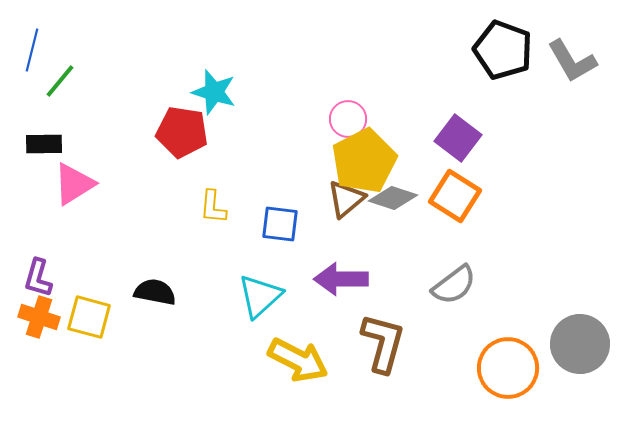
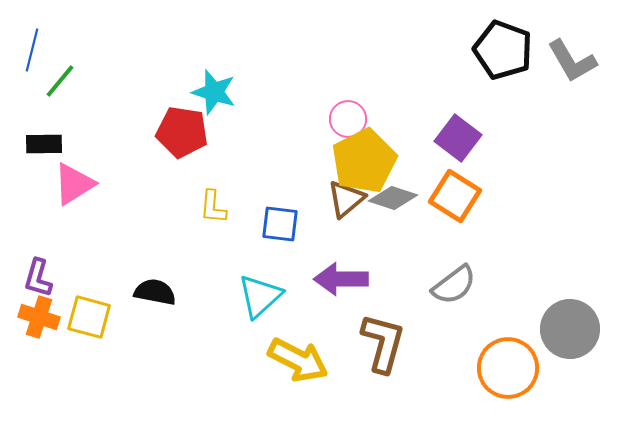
gray circle: moved 10 px left, 15 px up
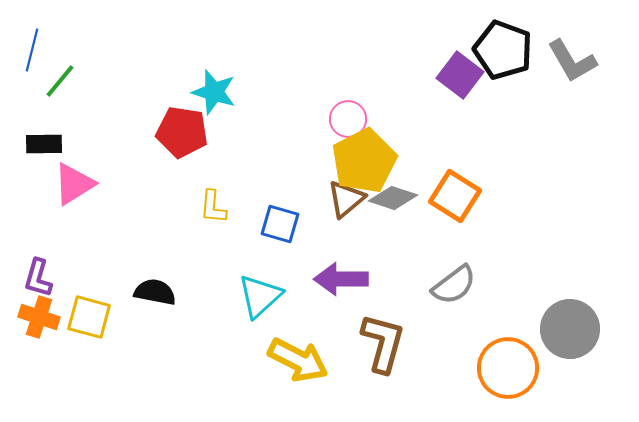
purple square: moved 2 px right, 63 px up
blue square: rotated 9 degrees clockwise
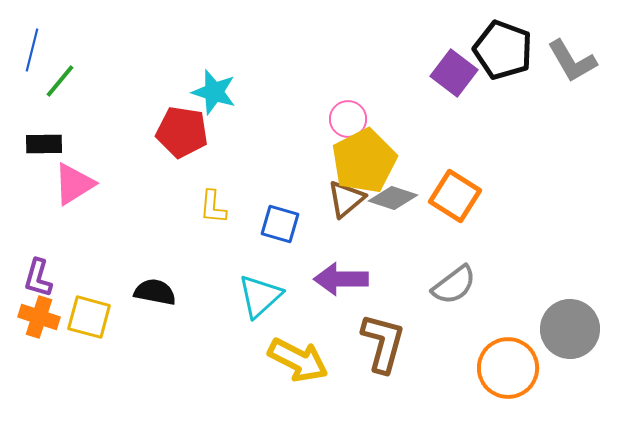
purple square: moved 6 px left, 2 px up
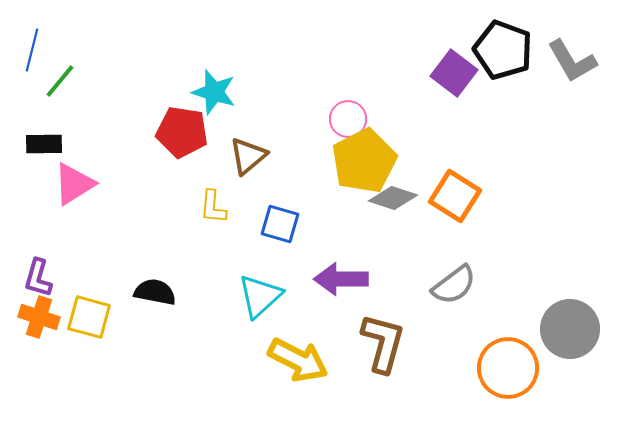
brown triangle: moved 98 px left, 43 px up
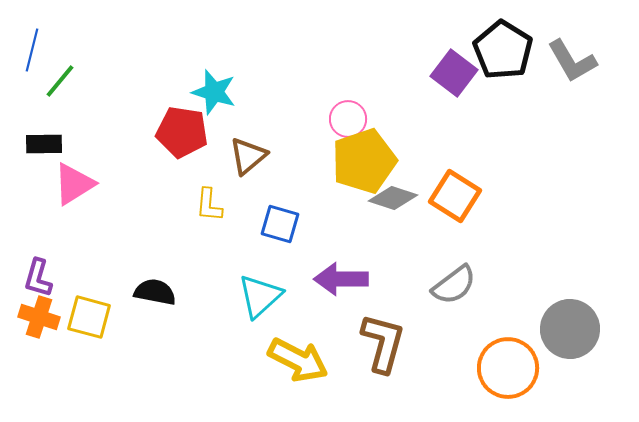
black pentagon: rotated 12 degrees clockwise
yellow pentagon: rotated 8 degrees clockwise
yellow L-shape: moved 4 px left, 2 px up
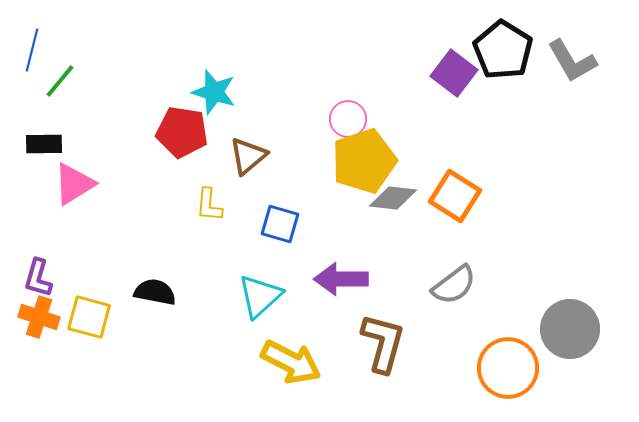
gray diamond: rotated 12 degrees counterclockwise
yellow arrow: moved 7 px left, 2 px down
